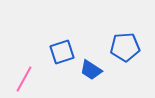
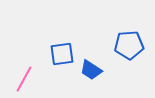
blue pentagon: moved 4 px right, 2 px up
blue square: moved 2 px down; rotated 10 degrees clockwise
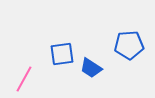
blue trapezoid: moved 2 px up
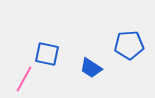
blue square: moved 15 px left; rotated 20 degrees clockwise
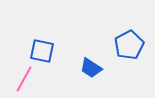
blue pentagon: rotated 24 degrees counterclockwise
blue square: moved 5 px left, 3 px up
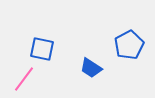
blue square: moved 2 px up
pink line: rotated 8 degrees clockwise
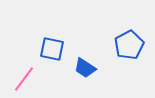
blue square: moved 10 px right
blue trapezoid: moved 6 px left
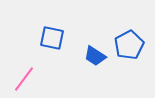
blue square: moved 11 px up
blue trapezoid: moved 10 px right, 12 px up
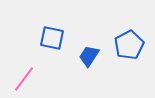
blue trapezoid: moved 6 px left; rotated 90 degrees clockwise
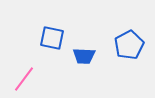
blue trapezoid: moved 5 px left; rotated 120 degrees counterclockwise
